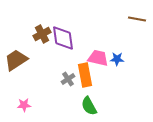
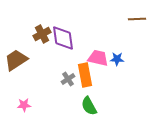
brown line: rotated 12 degrees counterclockwise
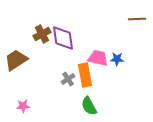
pink star: moved 1 px left, 1 px down
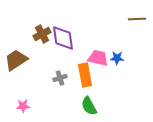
blue star: moved 1 px up
gray cross: moved 8 px left, 1 px up; rotated 16 degrees clockwise
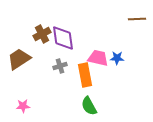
brown trapezoid: moved 3 px right, 1 px up
gray cross: moved 12 px up
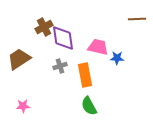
brown cross: moved 2 px right, 7 px up
pink trapezoid: moved 11 px up
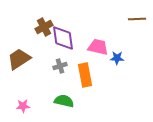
green semicircle: moved 25 px left, 5 px up; rotated 132 degrees clockwise
